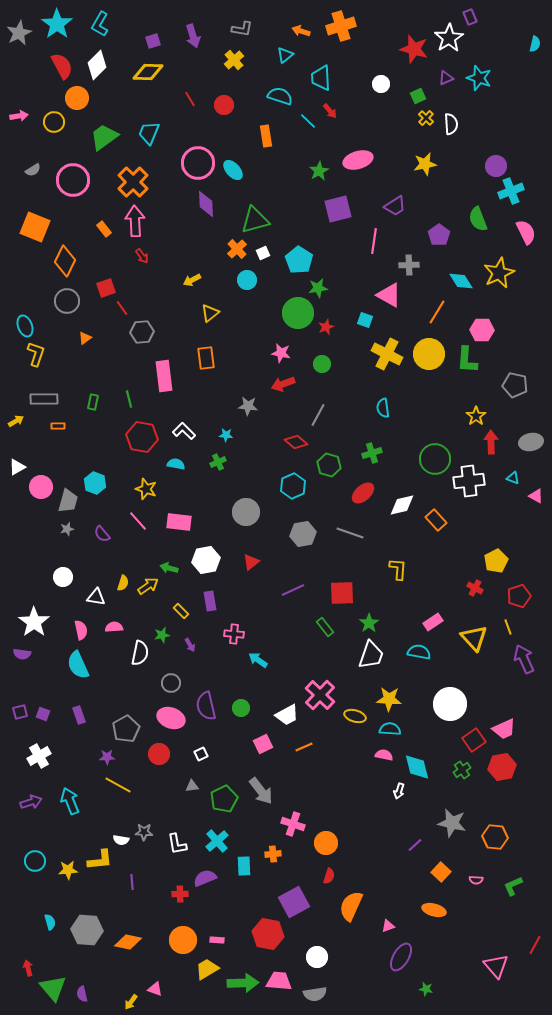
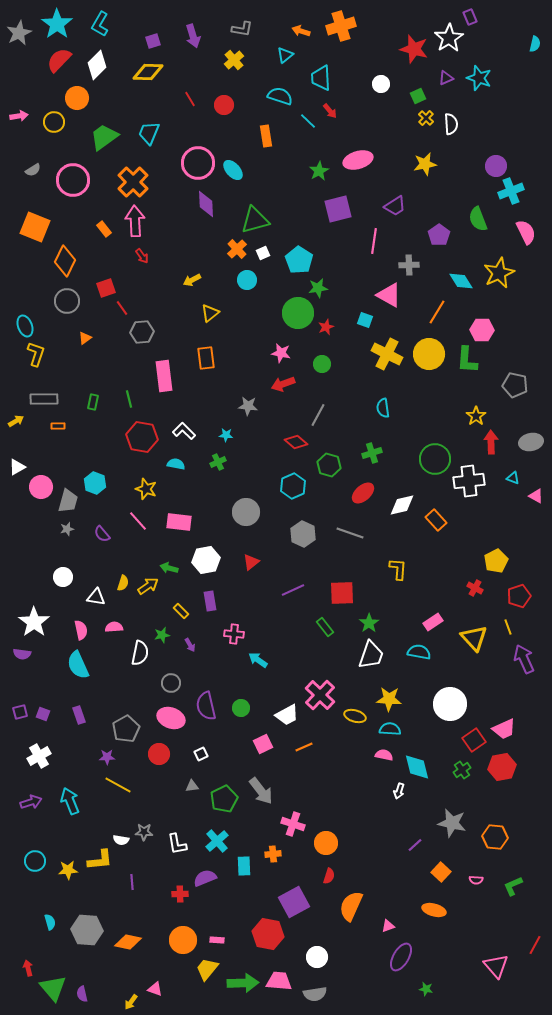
red semicircle at (62, 66): moved 3 px left, 6 px up; rotated 108 degrees counterclockwise
gray hexagon at (303, 534): rotated 25 degrees counterclockwise
yellow trapezoid at (207, 969): rotated 20 degrees counterclockwise
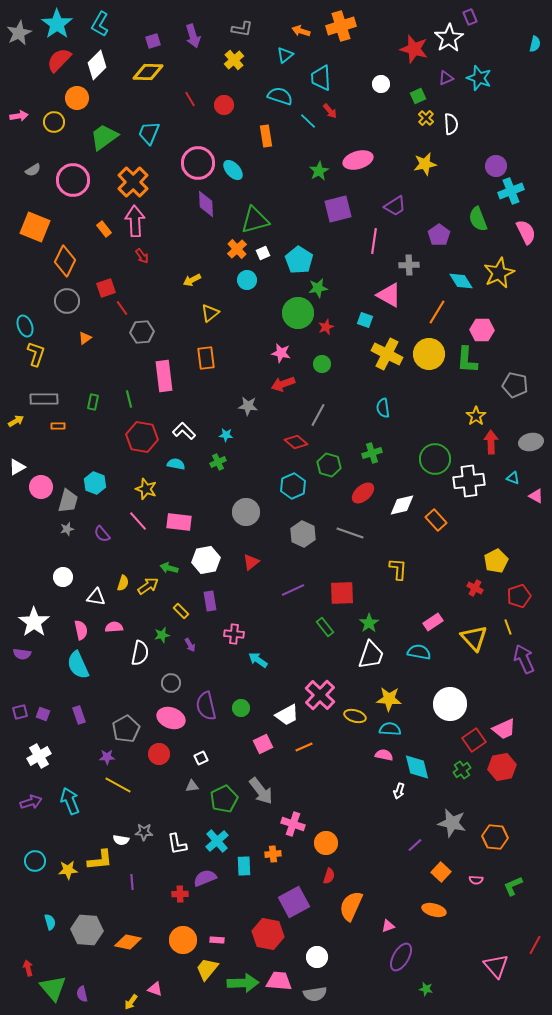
white square at (201, 754): moved 4 px down
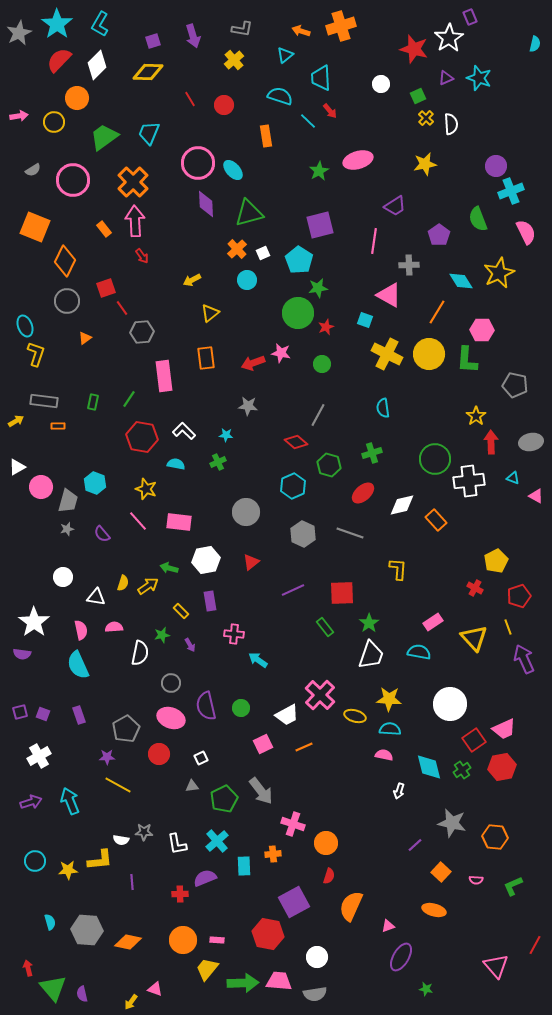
purple square at (338, 209): moved 18 px left, 16 px down
green triangle at (255, 220): moved 6 px left, 7 px up
red arrow at (283, 384): moved 30 px left, 21 px up
gray rectangle at (44, 399): moved 2 px down; rotated 8 degrees clockwise
green line at (129, 399): rotated 48 degrees clockwise
cyan diamond at (417, 767): moved 12 px right
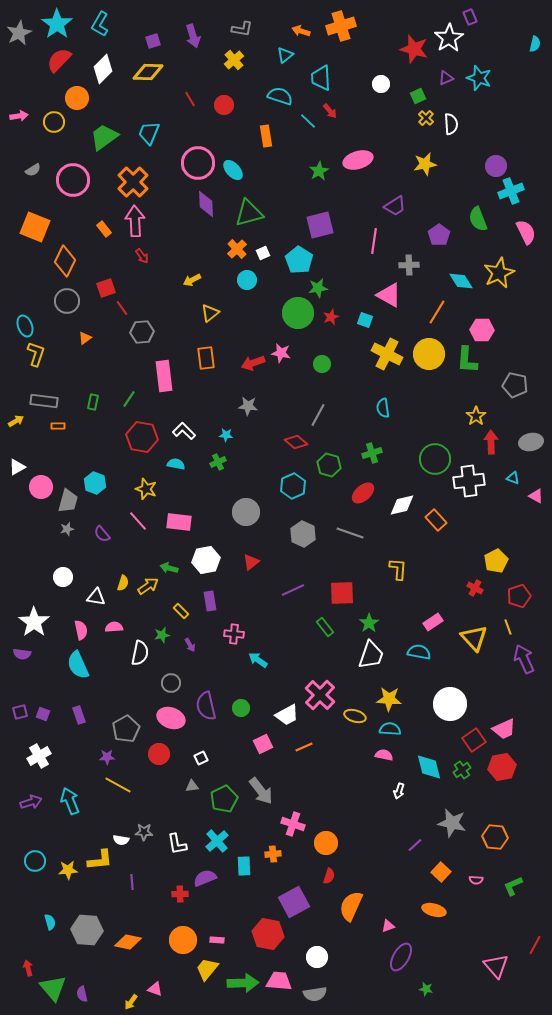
white diamond at (97, 65): moved 6 px right, 4 px down
red star at (326, 327): moved 5 px right, 10 px up
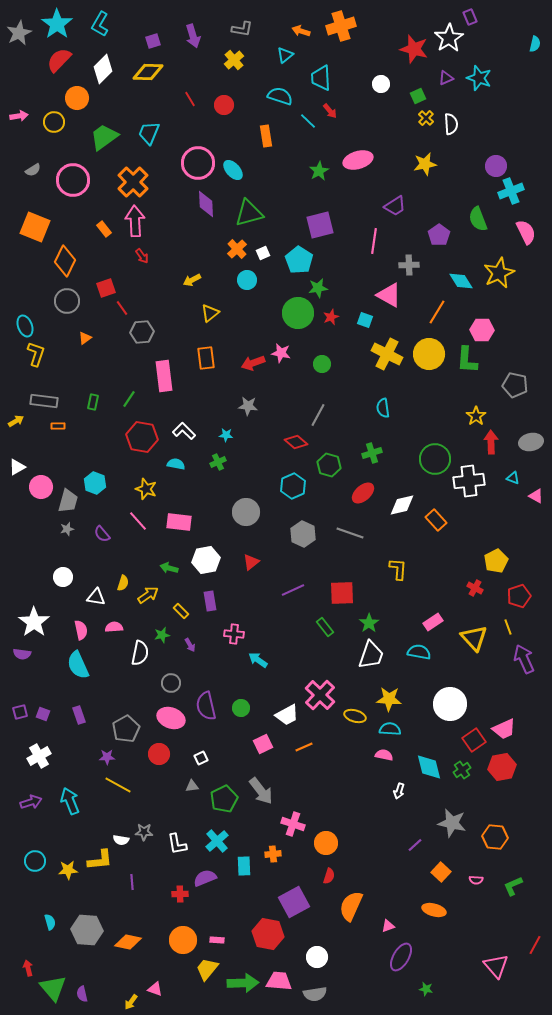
yellow arrow at (148, 586): moved 9 px down
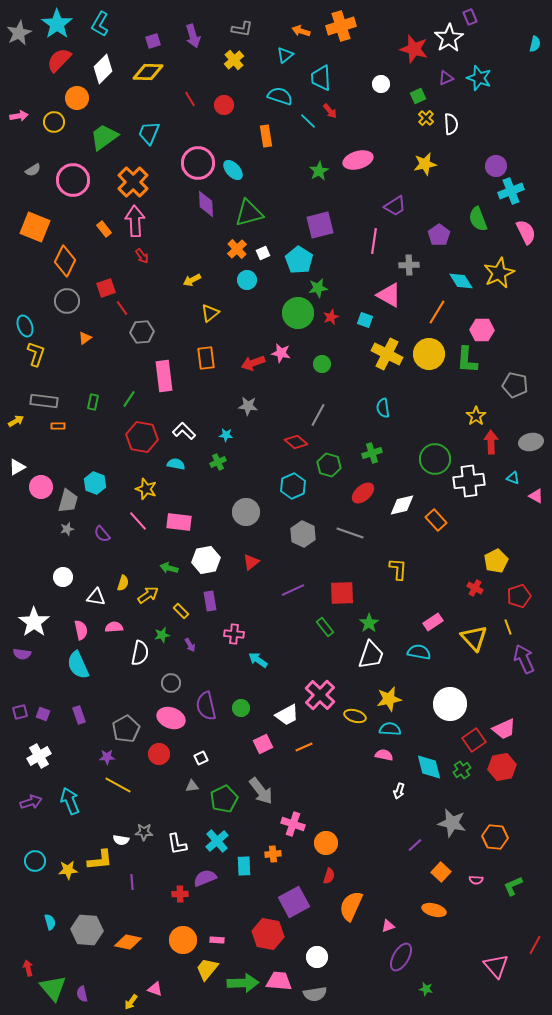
yellow star at (389, 699): rotated 15 degrees counterclockwise
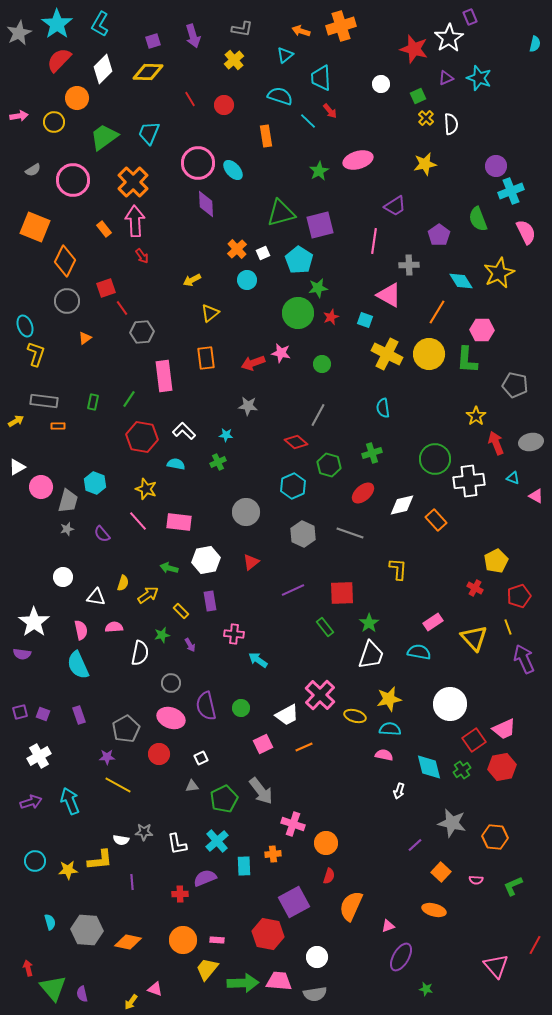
green triangle at (249, 213): moved 32 px right
red arrow at (491, 442): moved 5 px right, 1 px down; rotated 20 degrees counterclockwise
